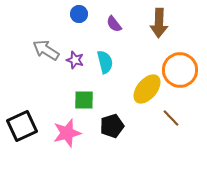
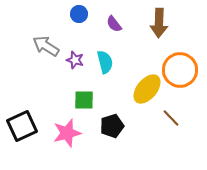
gray arrow: moved 4 px up
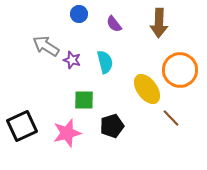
purple star: moved 3 px left
yellow ellipse: rotated 76 degrees counterclockwise
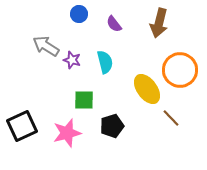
brown arrow: rotated 12 degrees clockwise
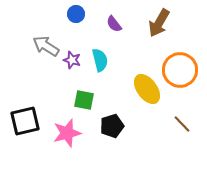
blue circle: moved 3 px left
brown arrow: rotated 16 degrees clockwise
cyan semicircle: moved 5 px left, 2 px up
green square: rotated 10 degrees clockwise
brown line: moved 11 px right, 6 px down
black square: moved 3 px right, 5 px up; rotated 12 degrees clockwise
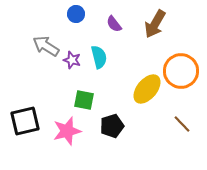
brown arrow: moved 4 px left, 1 px down
cyan semicircle: moved 1 px left, 3 px up
orange circle: moved 1 px right, 1 px down
yellow ellipse: rotated 76 degrees clockwise
pink star: moved 2 px up
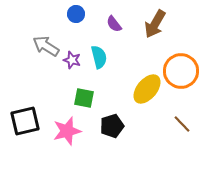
green square: moved 2 px up
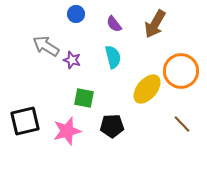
cyan semicircle: moved 14 px right
black pentagon: rotated 15 degrees clockwise
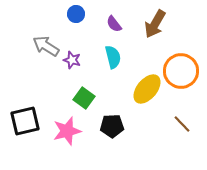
green square: rotated 25 degrees clockwise
